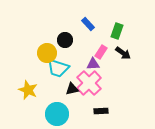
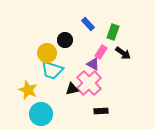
green rectangle: moved 4 px left, 1 px down
purple triangle: rotated 32 degrees clockwise
cyan trapezoid: moved 6 px left, 2 px down
cyan circle: moved 16 px left
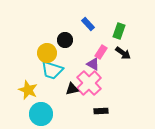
green rectangle: moved 6 px right, 1 px up
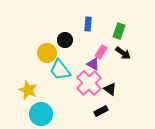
blue rectangle: rotated 48 degrees clockwise
cyan trapezoid: moved 8 px right; rotated 35 degrees clockwise
black triangle: moved 38 px right; rotated 48 degrees clockwise
black rectangle: rotated 24 degrees counterclockwise
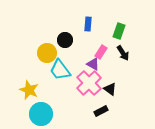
black arrow: rotated 21 degrees clockwise
yellow star: moved 1 px right
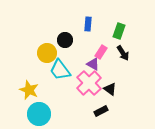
cyan circle: moved 2 px left
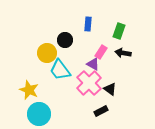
black arrow: rotated 133 degrees clockwise
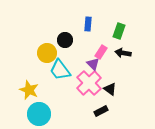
purple triangle: rotated 16 degrees clockwise
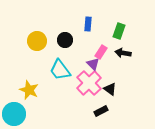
yellow circle: moved 10 px left, 12 px up
cyan circle: moved 25 px left
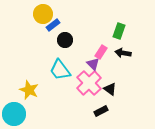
blue rectangle: moved 35 px left, 1 px down; rotated 48 degrees clockwise
yellow circle: moved 6 px right, 27 px up
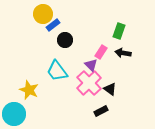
purple triangle: moved 2 px left, 1 px down
cyan trapezoid: moved 3 px left, 1 px down
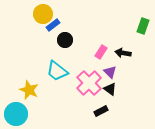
green rectangle: moved 24 px right, 5 px up
purple triangle: moved 19 px right, 7 px down
cyan trapezoid: rotated 15 degrees counterclockwise
cyan circle: moved 2 px right
